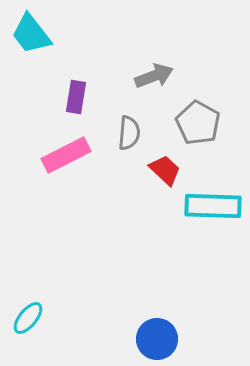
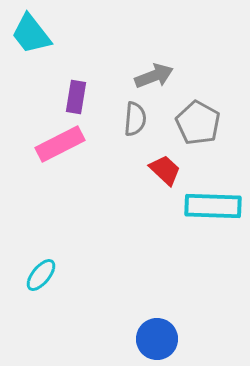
gray semicircle: moved 6 px right, 14 px up
pink rectangle: moved 6 px left, 11 px up
cyan ellipse: moved 13 px right, 43 px up
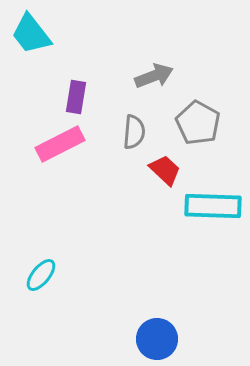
gray semicircle: moved 1 px left, 13 px down
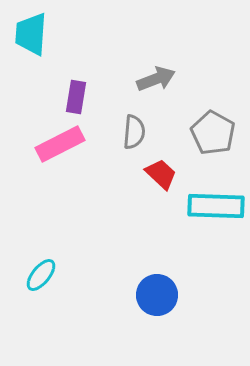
cyan trapezoid: rotated 42 degrees clockwise
gray arrow: moved 2 px right, 3 px down
gray pentagon: moved 15 px right, 10 px down
red trapezoid: moved 4 px left, 4 px down
cyan rectangle: moved 3 px right
blue circle: moved 44 px up
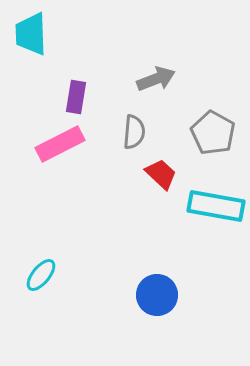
cyan trapezoid: rotated 6 degrees counterclockwise
cyan rectangle: rotated 8 degrees clockwise
